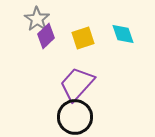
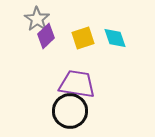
cyan diamond: moved 8 px left, 4 px down
purple trapezoid: rotated 57 degrees clockwise
black circle: moved 5 px left, 6 px up
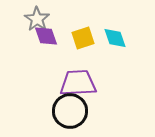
purple diamond: rotated 65 degrees counterclockwise
purple trapezoid: moved 1 px right, 1 px up; rotated 12 degrees counterclockwise
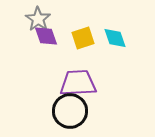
gray star: moved 1 px right
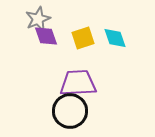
gray star: rotated 15 degrees clockwise
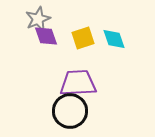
cyan diamond: moved 1 px left, 1 px down
